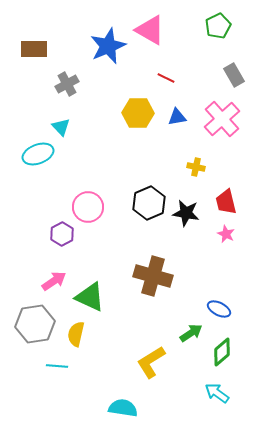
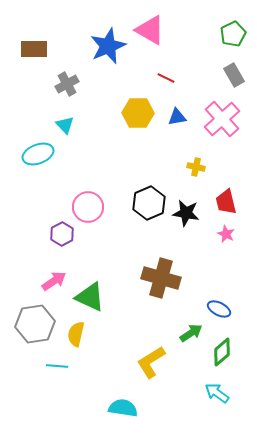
green pentagon: moved 15 px right, 8 px down
cyan triangle: moved 4 px right, 2 px up
brown cross: moved 8 px right, 2 px down
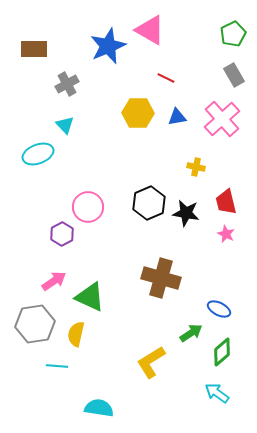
cyan semicircle: moved 24 px left
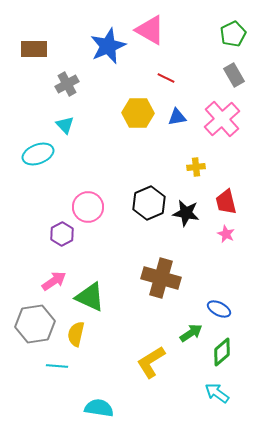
yellow cross: rotated 18 degrees counterclockwise
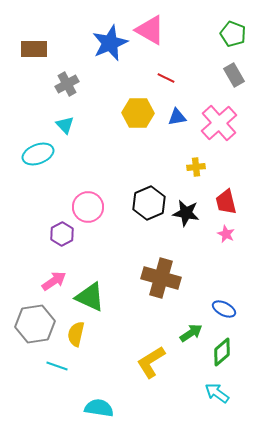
green pentagon: rotated 25 degrees counterclockwise
blue star: moved 2 px right, 3 px up
pink cross: moved 3 px left, 4 px down
blue ellipse: moved 5 px right
cyan line: rotated 15 degrees clockwise
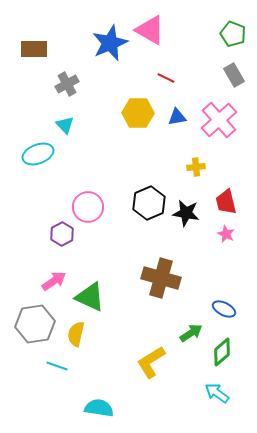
pink cross: moved 3 px up
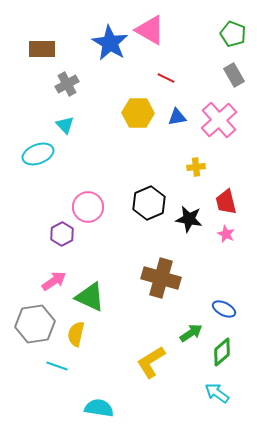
blue star: rotated 18 degrees counterclockwise
brown rectangle: moved 8 px right
black star: moved 3 px right, 6 px down
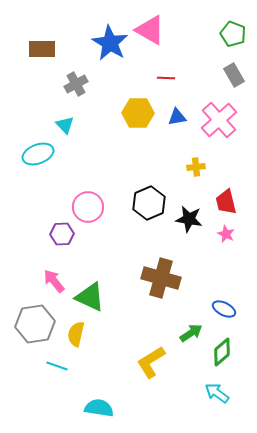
red line: rotated 24 degrees counterclockwise
gray cross: moved 9 px right
purple hexagon: rotated 25 degrees clockwise
pink arrow: rotated 95 degrees counterclockwise
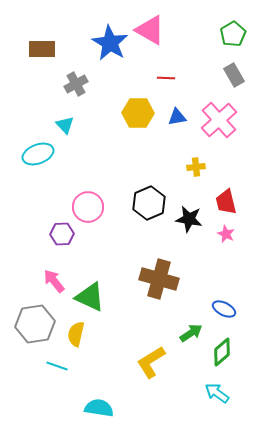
green pentagon: rotated 20 degrees clockwise
brown cross: moved 2 px left, 1 px down
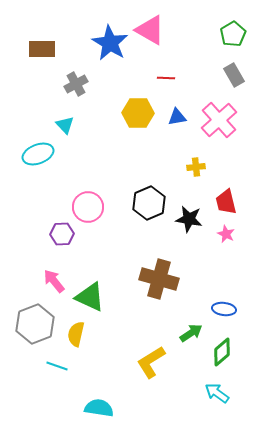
blue ellipse: rotated 20 degrees counterclockwise
gray hexagon: rotated 12 degrees counterclockwise
